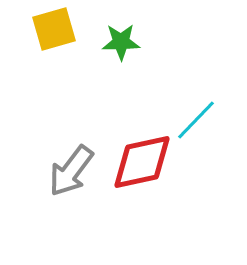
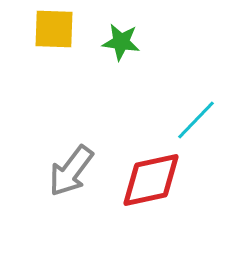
yellow square: rotated 18 degrees clockwise
green star: rotated 9 degrees clockwise
red diamond: moved 9 px right, 18 px down
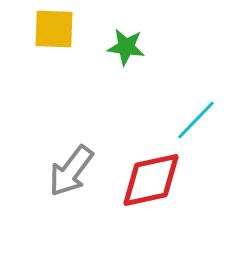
green star: moved 5 px right, 5 px down
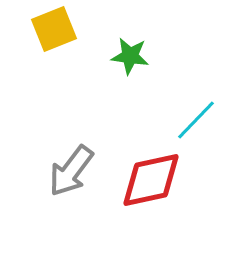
yellow square: rotated 24 degrees counterclockwise
green star: moved 4 px right, 9 px down
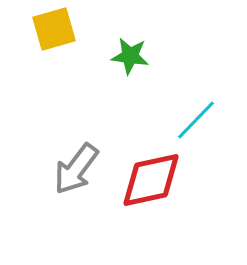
yellow square: rotated 6 degrees clockwise
gray arrow: moved 5 px right, 2 px up
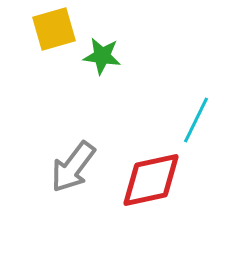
green star: moved 28 px left
cyan line: rotated 18 degrees counterclockwise
gray arrow: moved 3 px left, 2 px up
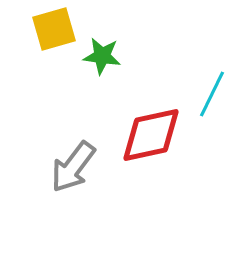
cyan line: moved 16 px right, 26 px up
red diamond: moved 45 px up
